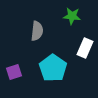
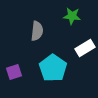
white rectangle: rotated 36 degrees clockwise
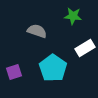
green star: moved 1 px right
gray semicircle: rotated 78 degrees counterclockwise
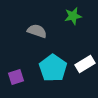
green star: rotated 18 degrees counterclockwise
white rectangle: moved 16 px down
purple square: moved 2 px right, 5 px down
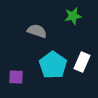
white rectangle: moved 3 px left, 2 px up; rotated 36 degrees counterclockwise
cyan pentagon: moved 3 px up
purple square: rotated 21 degrees clockwise
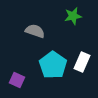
gray semicircle: moved 2 px left
purple square: moved 1 px right, 3 px down; rotated 21 degrees clockwise
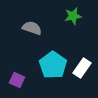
gray semicircle: moved 3 px left, 3 px up
white rectangle: moved 6 px down; rotated 12 degrees clockwise
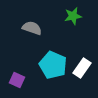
cyan pentagon: rotated 12 degrees counterclockwise
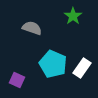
green star: rotated 24 degrees counterclockwise
cyan pentagon: moved 1 px up
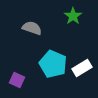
white rectangle: rotated 24 degrees clockwise
